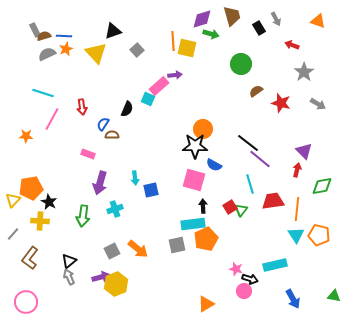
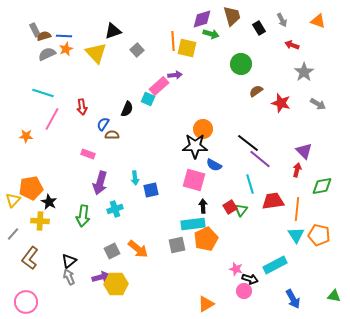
gray arrow at (276, 19): moved 6 px right, 1 px down
cyan rectangle at (275, 265): rotated 15 degrees counterclockwise
yellow hexagon at (116, 284): rotated 20 degrees clockwise
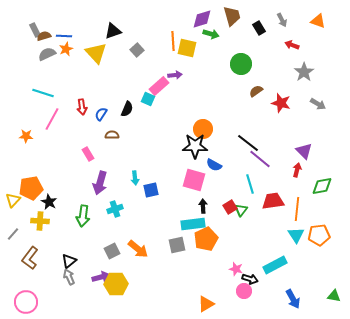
blue semicircle at (103, 124): moved 2 px left, 10 px up
pink rectangle at (88, 154): rotated 40 degrees clockwise
orange pentagon at (319, 235): rotated 20 degrees counterclockwise
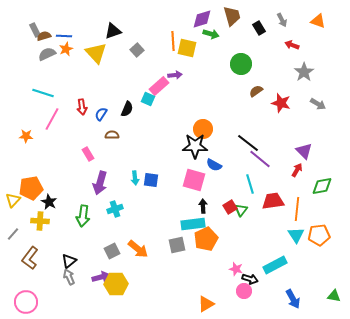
red arrow at (297, 170): rotated 16 degrees clockwise
blue square at (151, 190): moved 10 px up; rotated 21 degrees clockwise
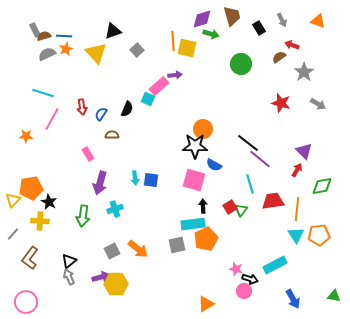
brown semicircle at (256, 91): moved 23 px right, 34 px up
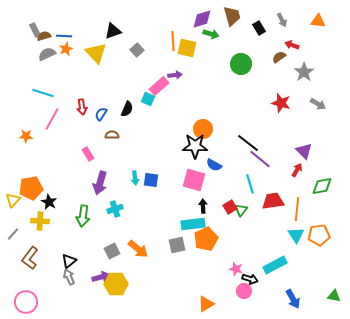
orange triangle at (318, 21): rotated 14 degrees counterclockwise
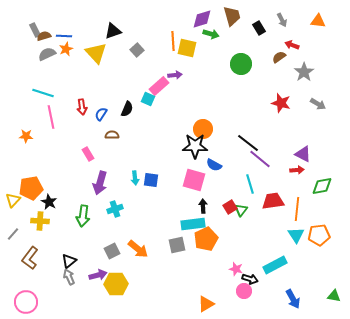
pink line at (52, 119): moved 1 px left, 2 px up; rotated 40 degrees counterclockwise
purple triangle at (304, 151): moved 1 px left, 3 px down; rotated 18 degrees counterclockwise
red arrow at (297, 170): rotated 56 degrees clockwise
purple arrow at (101, 277): moved 3 px left, 2 px up
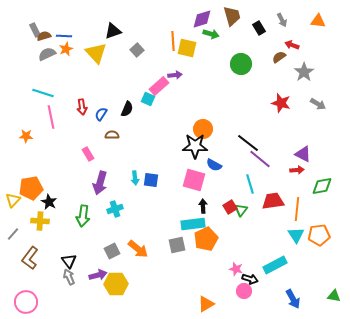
black triangle at (69, 261): rotated 28 degrees counterclockwise
